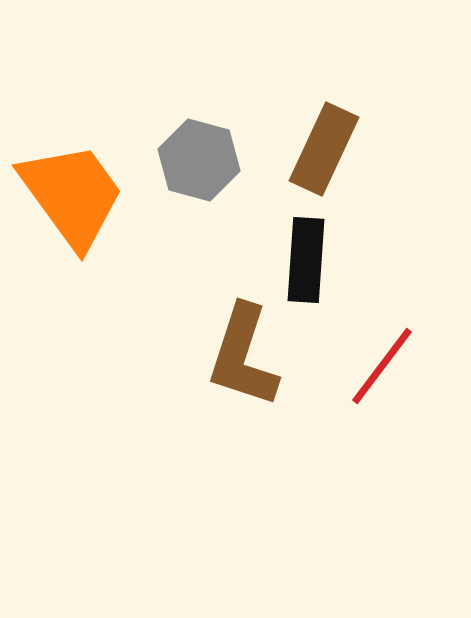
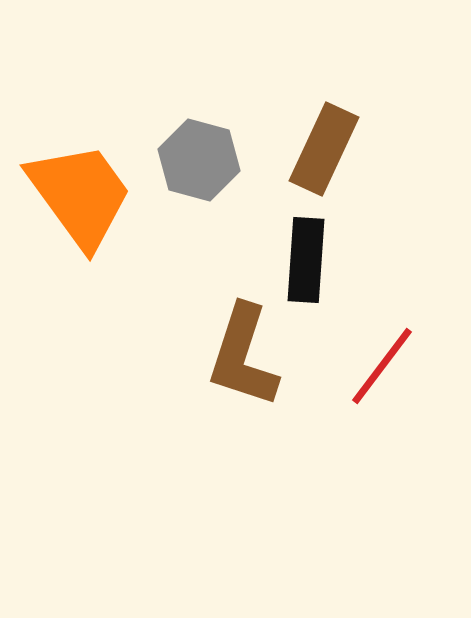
orange trapezoid: moved 8 px right
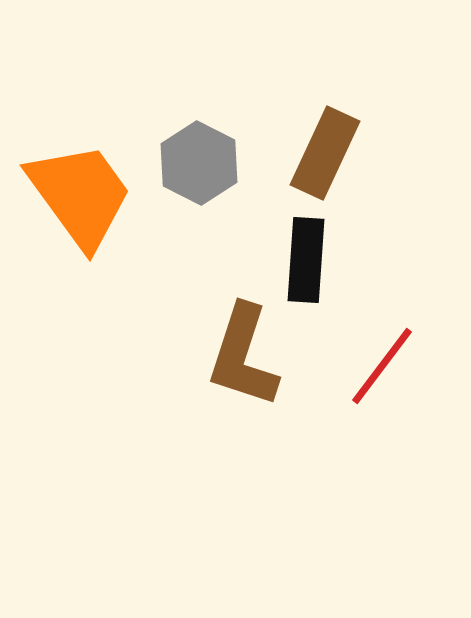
brown rectangle: moved 1 px right, 4 px down
gray hexagon: moved 3 px down; rotated 12 degrees clockwise
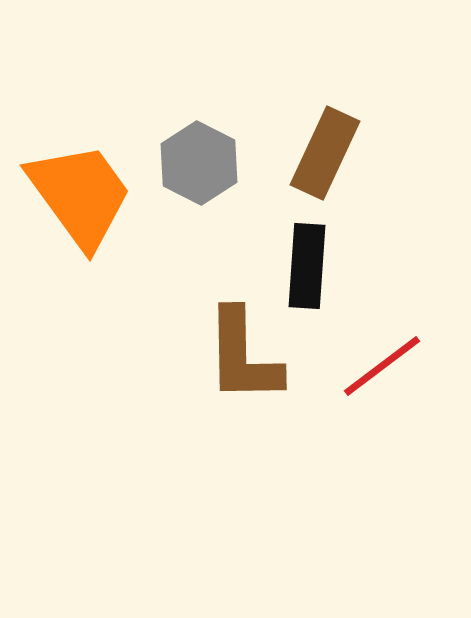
black rectangle: moved 1 px right, 6 px down
brown L-shape: rotated 19 degrees counterclockwise
red line: rotated 16 degrees clockwise
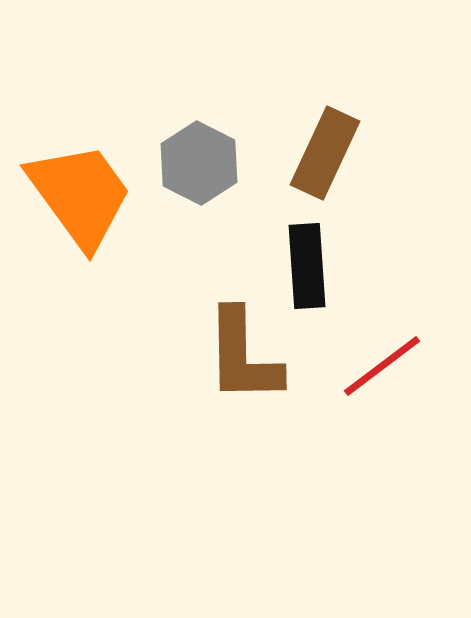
black rectangle: rotated 8 degrees counterclockwise
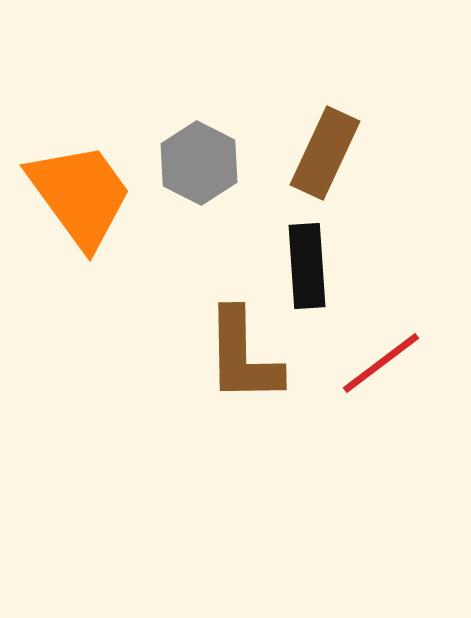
red line: moved 1 px left, 3 px up
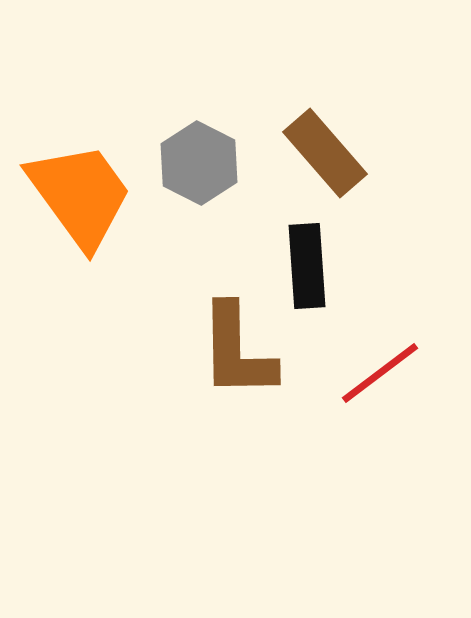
brown rectangle: rotated 66 degrees counterclockwise
brown L-shape: moved 6 px left, 5 px up
red line: moved 1 px left, 10 px down
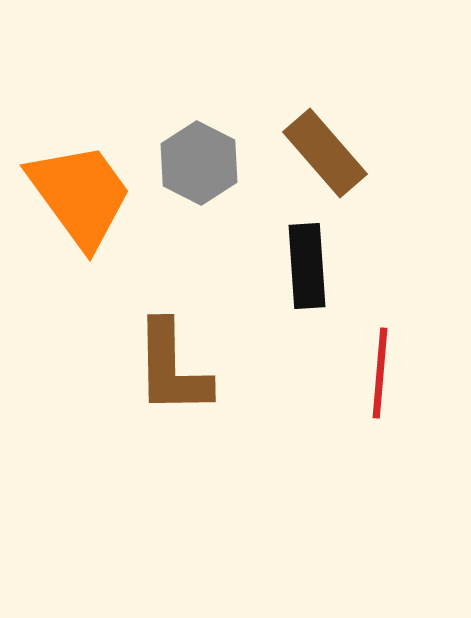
brown L-shape: moved 65 px left, 17 px down
red line: rotated 48 degrees counterclockwise
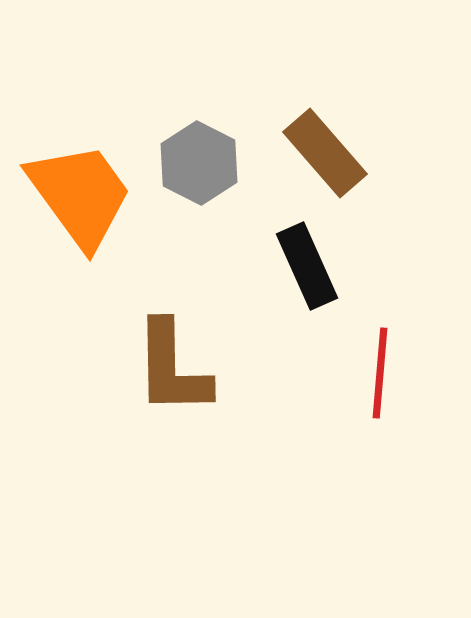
black rectangle: rotated 20 degrees counterclockwise
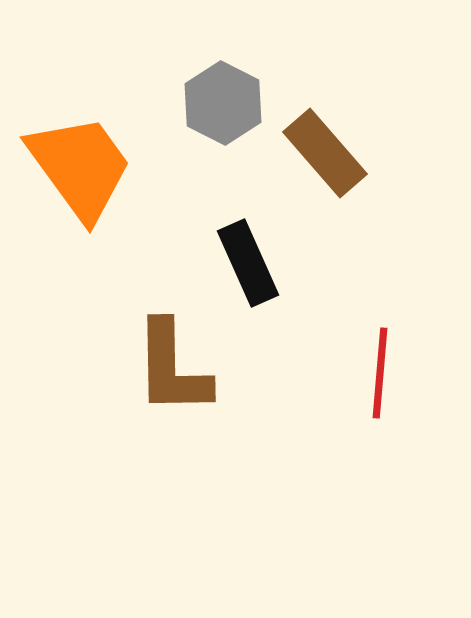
gray hexagon: moved 24 px right, 60 px up
orange trapezoid: moved 28 px up
black rectangle: moved 59 px left, 3 px up
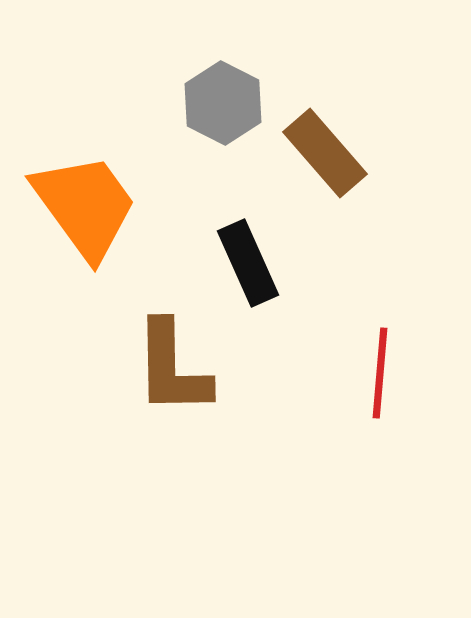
orange trapezoid: moved 5 px right, 39 px down
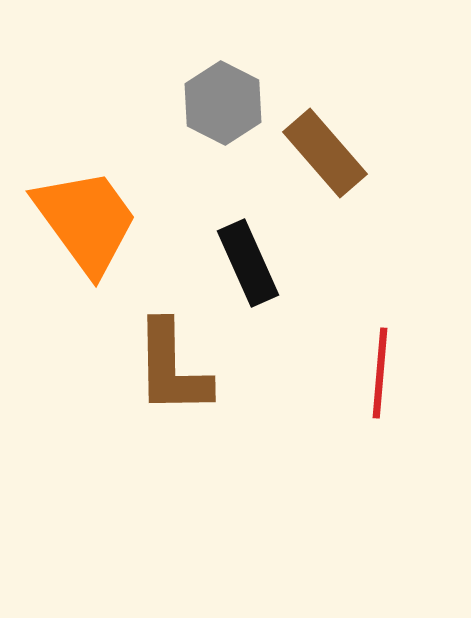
orange trapezoid: moved 1 px right, 15 px down
